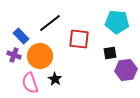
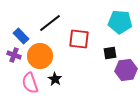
cyan pentagon: moved 3 px right
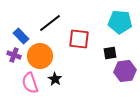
purple hexagon: moved 1 px left, 1 px down
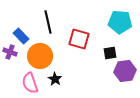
black line: moved 2 px left, 1 px up; rotated 65 degrees counterclockwise
red square: rotated 10 degrees clockwise
purple cross: moved 4 px left, 3 px up
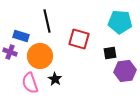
black line: moved 1 px left, 1 px up
blue rectangle: rotated 28 degrees counterclockwise
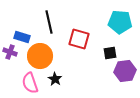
black line: moved 2 px right, 1 px down
blue rectangle: moved 1 px right, 1 px down
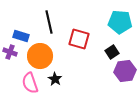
blue rectangle: moved 1 px left, 1 px up
black square: moved 2 px right, 1 px up; rotated 24 degrees counterclockwise
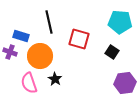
black square: rotated 24 degrees counterclockwise
purple hexagon: moved 12 px down
pink semicircle: moved 1 px left
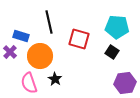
cyan pentagon: moved 3 px left, 5 px down
purple cross: rotated 24 degrees clockwise
